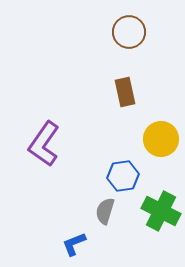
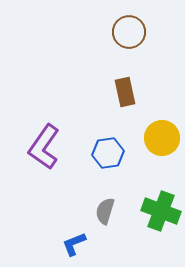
yellow circle: moved 1 px right, 1 px up
purple L-shape: moved 3 px down
blue hexagon: moved 15 px left, 23 px up
green cross: rotated 6 degrees counterclockwise
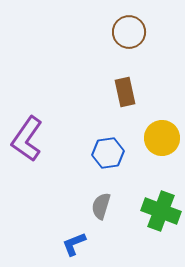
purple L-shape: moved 17 px left, 8 px up
gray semicircle: moved 4 px left, 5 px up
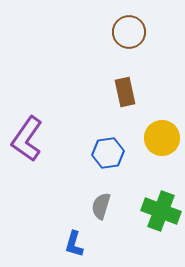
blue L-shape: rotated 52 degrees counterclockwise
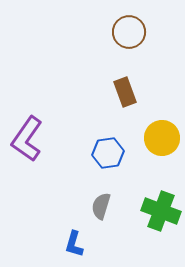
brown rectangle: rotated 8 degrees counterclockwise
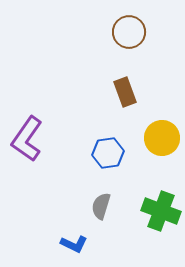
blue L-shape: rotated 80 degrees counterclockwise
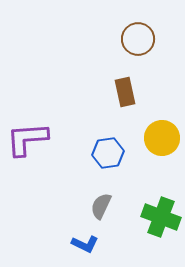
brown circle: moved 9 px right, 7 px down
brown rectangle: rotated 8 degrees clockwise
purple L-shape: rotated 51 degrees clockwise
gray semicircle: rotated 8 degrees clockwise
green cross: moved 6 px down
blue L-shape: moved 11 px right
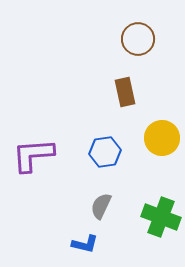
purple L-shape: moved 6 px right, 16 px down
blue hexagon: moved 3 px left, 1 px up
blue L-shape: rotated 12 degrees counterclockwise
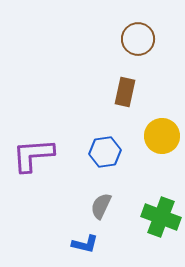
brown rectangle: rotated 24 degrees clockwise
yellow circle: moved 2 px up
